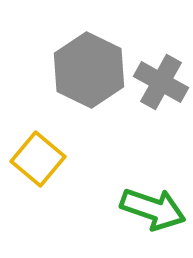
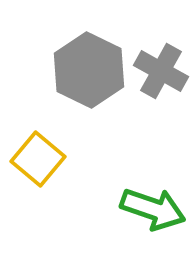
gray cross: moved 11 px up
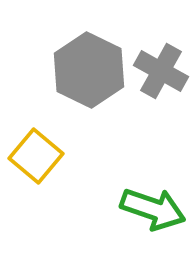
yellow square: moved 2 px left, 3 px up
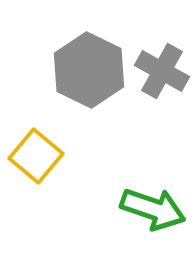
gray cross: moved 1 px right
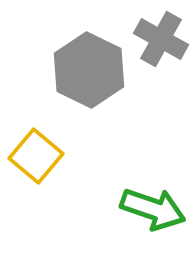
gray cross: moved 1 px left, 32 px up
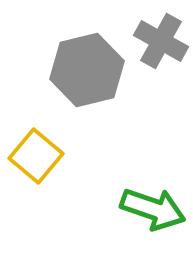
gray cross: moved 2 px down
gray hexagon: moved 2 px left; rotated 20 degrees clockwise
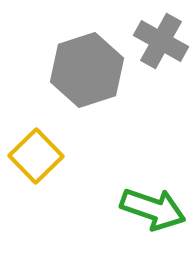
gray hexagon: rotated 4 degrees counterclockwise
yellow square: rotated 6 degrees clockwise
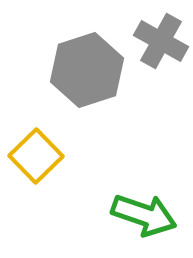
green arrow: moved 9 px left, 6 px down
